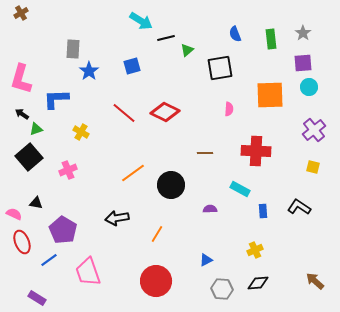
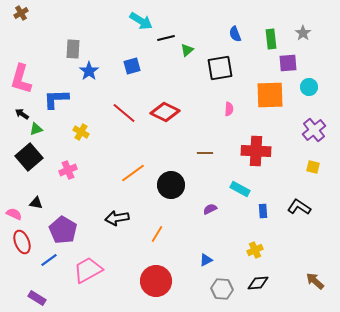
purple square at (303, 63): moved 15 px left
purple semicircle at (210, 209): rotated 24 degrees counterclockwise
pink trapezoid at (88, 272): moved 2 px up; rotated 80 degrees clockwise
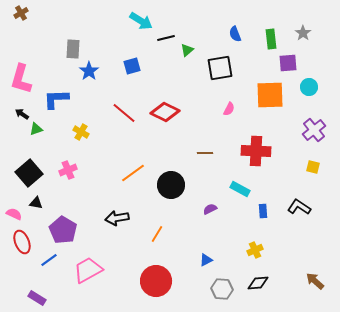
pink semicircle at (229, 109): rotated 24 degrees clockwise
black square at (29, 157): moved 16 px down
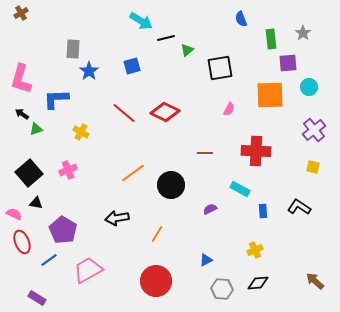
blue semicircle at (235, 34): moved 6 px right, 15 px up
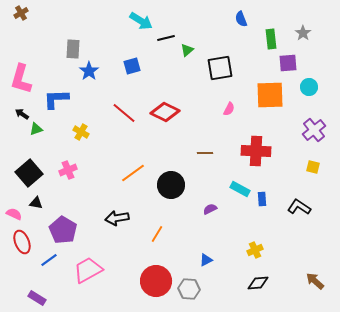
blue rectangle at (263, 211): moved 1 px left, 12 px up
gray hexagon at (222, 289): moved 33 px left
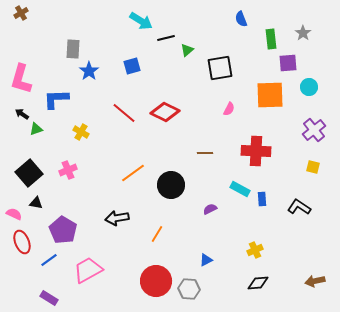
brown arrow at (315, 281): rotated 54 degrees counterclockwise
purple rectangle at (37, 298): moved 12 px right
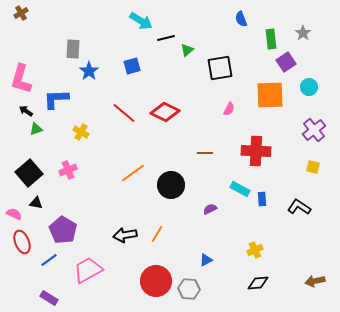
purple square at (288, 63): moved 2 px left, 1 px up; rotated 30 degrees counterclockwise
black arrow at (22, 114): moved 4 px right, 3 px up
black arrow at (117, 218): moved 8 px right, 17 px down
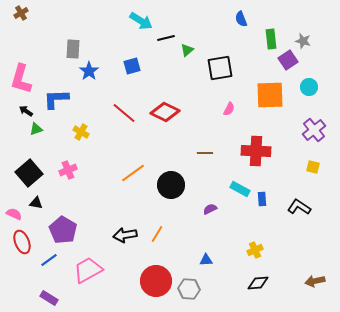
gray star at (303, 33): moved 8 px down; rotated 21 degrees counterclockwise
purple square at (286, 62): moved 2 px right, 2 px up
blue triangle at (206, 260): rotated 24 degrees clockwise
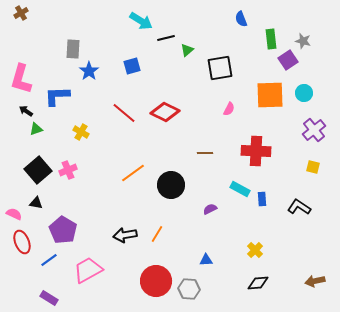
cyan circle at (309, 87): moved 5 px left, 6 px down
blue L-shape at (56, 99): moved 1 px right, 3 px up
black square at (29, 173): moved 9 px right, 3 px up
yellow cross at (255, 250): rotated 21 degrees counterclockwise
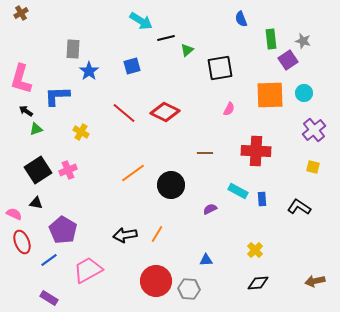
black square at (38, 170): rotated 8 degrees clockwise
cyan rectangle at (240, 189): moved 2 px left, 2 px down
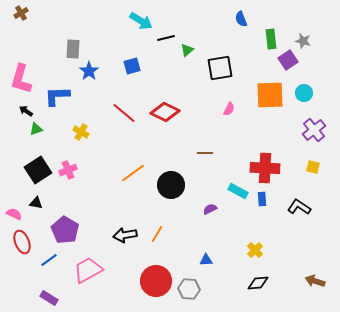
red cross at (256, 151): moved 9 px right, 17 px down
purple pentagon at (63, 230): moved 2 px right
brown arrow at (315, 281): rotated 30 degrees clockwise
